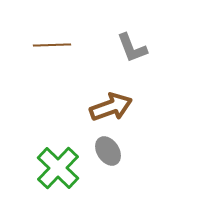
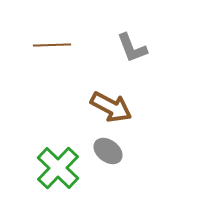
brown arrow: rotated 48 degrees clockwise
gray ellipse: rotated 20 degrees counterclockwise
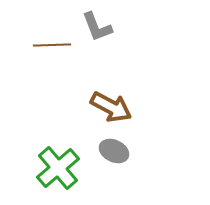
gray L-shape: moved 35 px left, 21 px up
gray ellipse: moved 6 px right; rotated 12 degrees counterclockwise
green cross: rotated 6 degrees clockwise
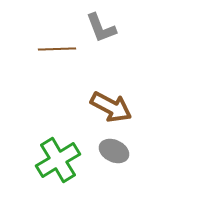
gray L-shape: moved 4 px right, 1 px down
brown line: moved 5 px right, 4 px down
green cross: moved 8 px up; rotated 9 degrees clockwise
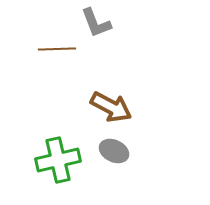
gray L-shape: moved 5 px left, 5 px up
green cross: rotated 18 degrees clockwise
